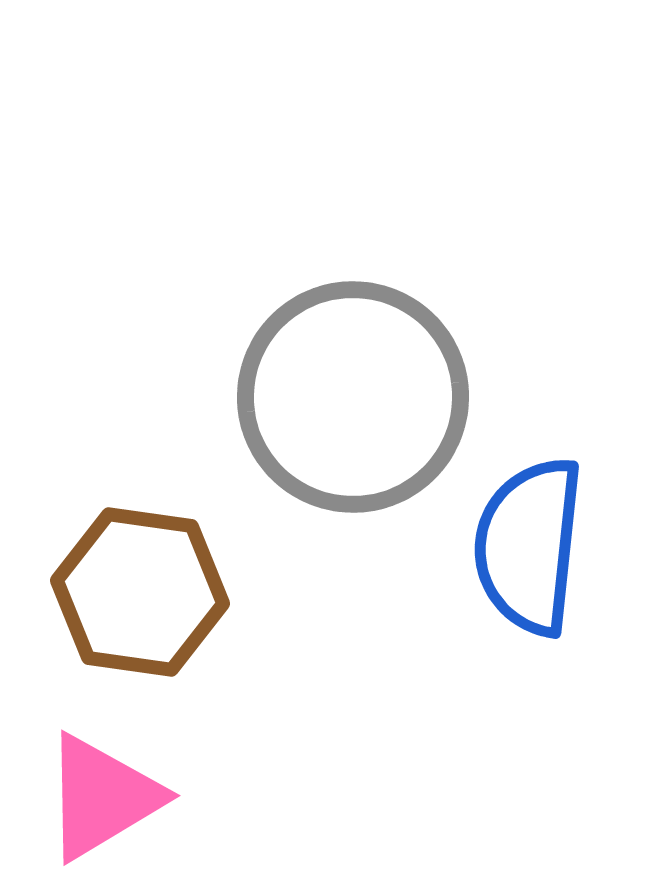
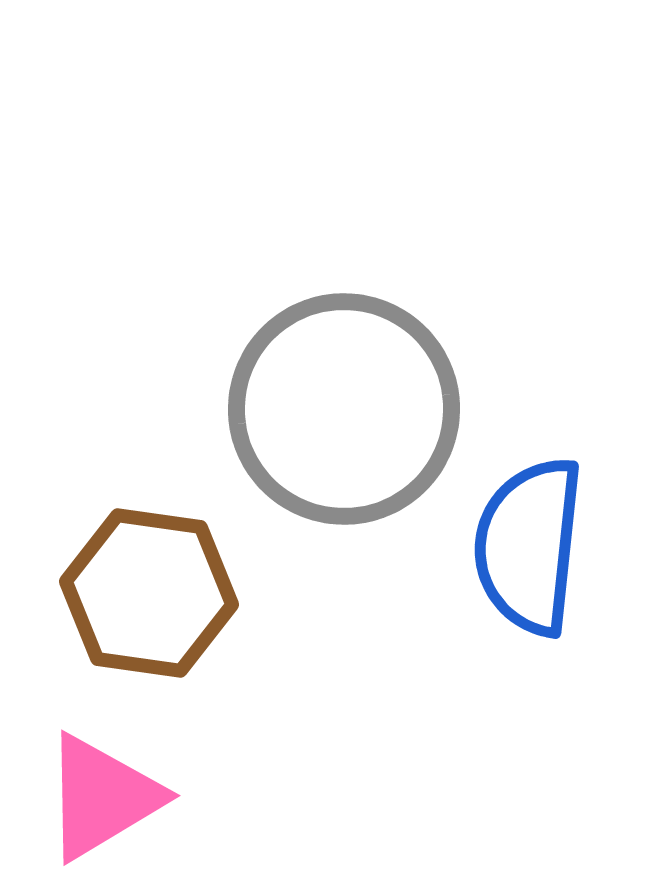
gray circle: moved 9 px left, 12 px down
brown hexagon: moved 9 px right, 1 px down
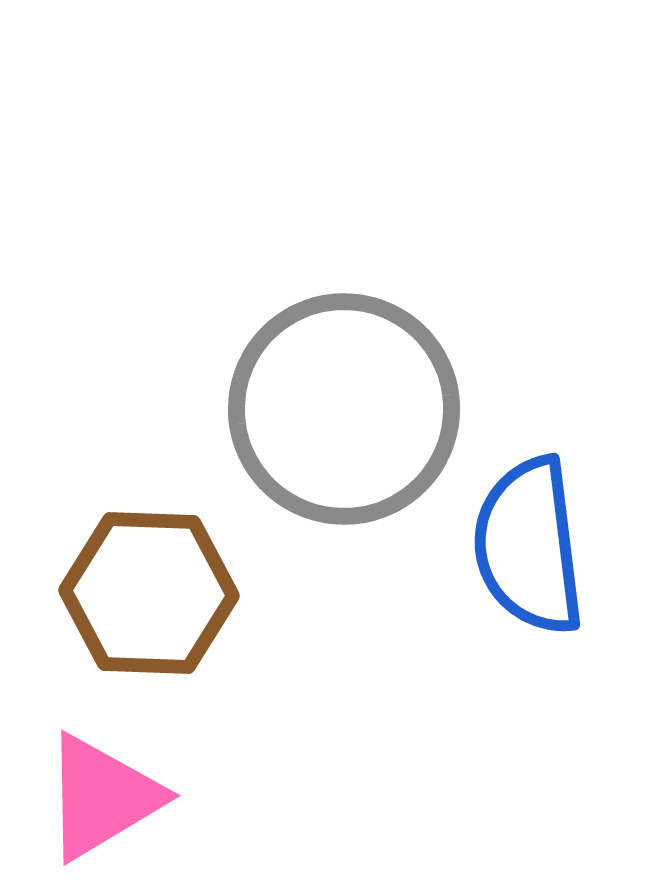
blue semicircle: rotated 13 degrees counterclockwise
brown hexagon: rotated 6 degrees counterclockwise
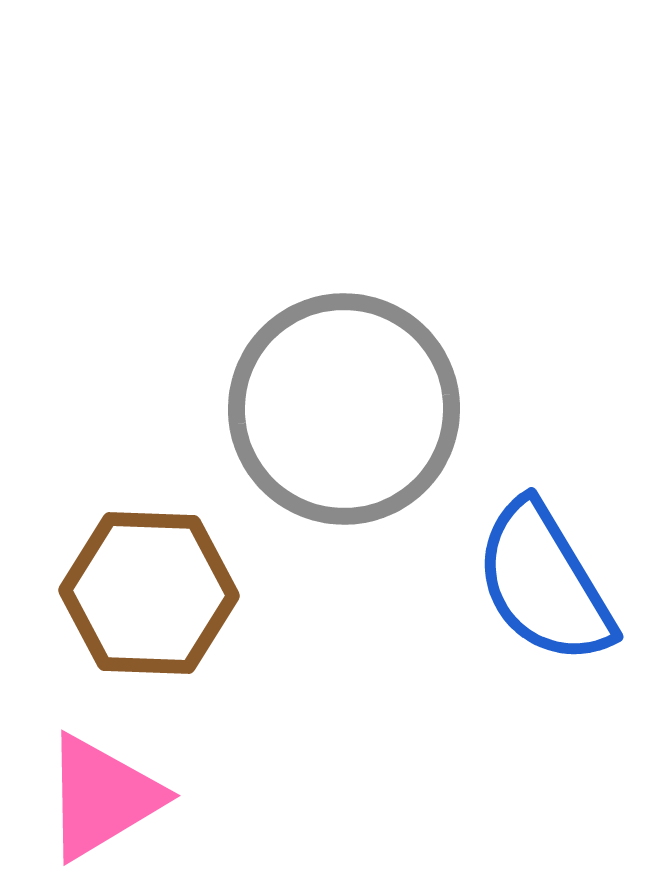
blue semicircle: moved 15 px right, 37 px down; rotated 24 degrees counterclockwise
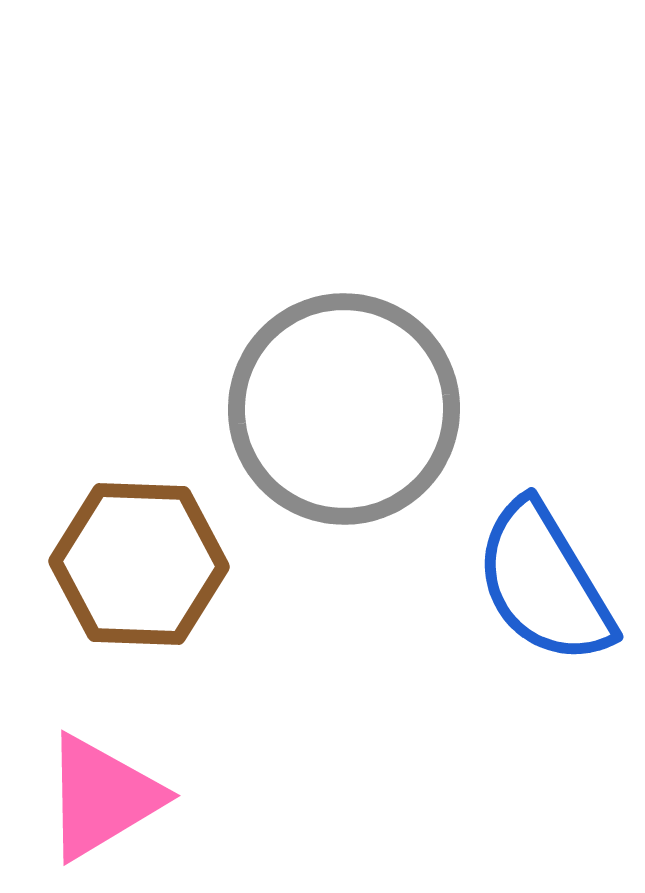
brown hexagon: moved 10 px left, 29 px up
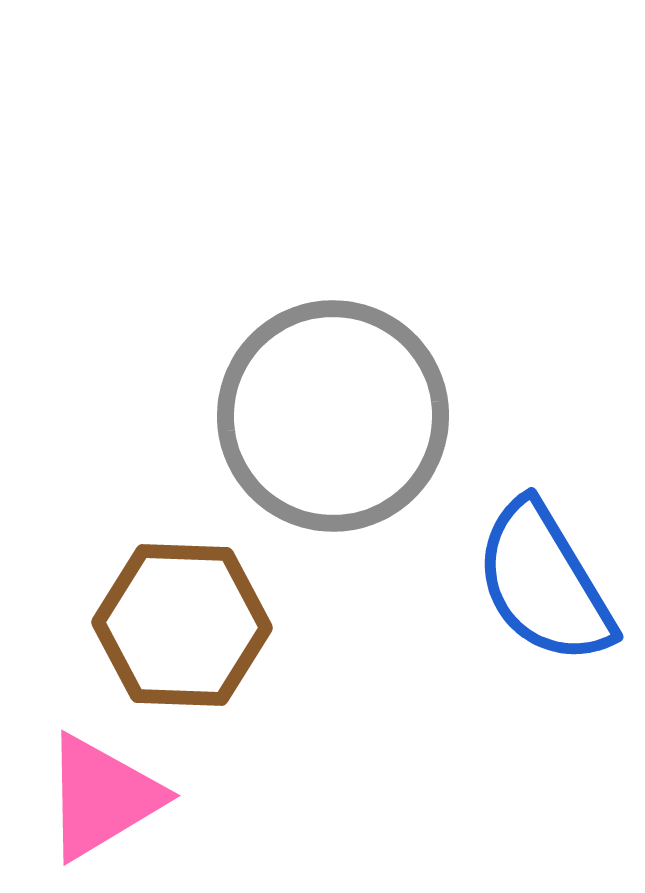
gray circle: moved 11 px left, 7 px down
brown hexagon: moved 43 px right, 61 px down
